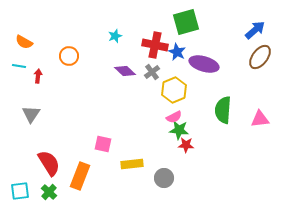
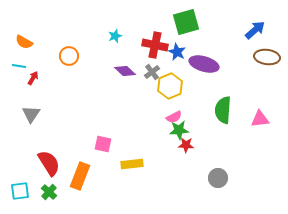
brown ellipse: moved 7 px right; rotated 60 degrees clockwise
red arrow: moved 5 px left, 2 px down; rotated 24 degrees clockwise
yellow hexagon: moved 4 px left, 4 px up
green star: rotated 12 degrees counterclockwise
gray circle: moved 54 px right
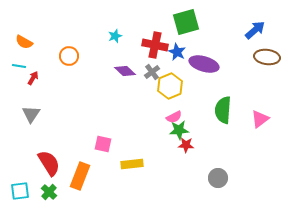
pink triangle: rotated 30 degrees counterclockwise
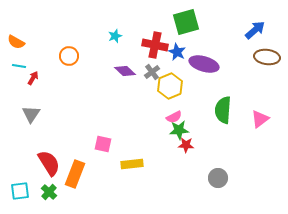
orange semicircle: moved 8 px left
orange rectangle: moved 5 px left, 2 px up
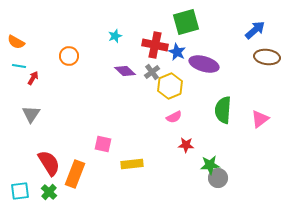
green star: moved 31 px right, 35 px down
